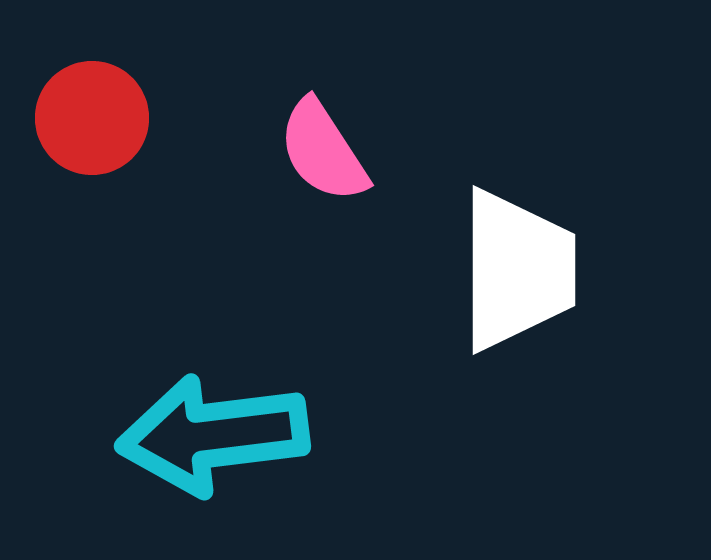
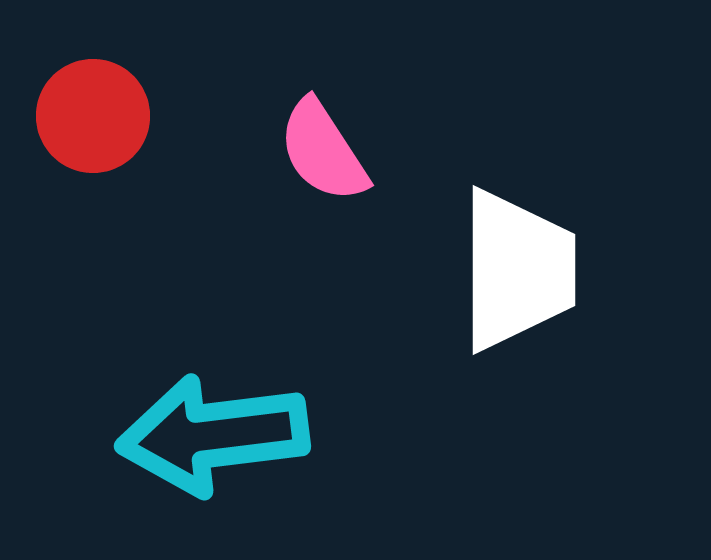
red circle: moved 1 px right, 2 px up
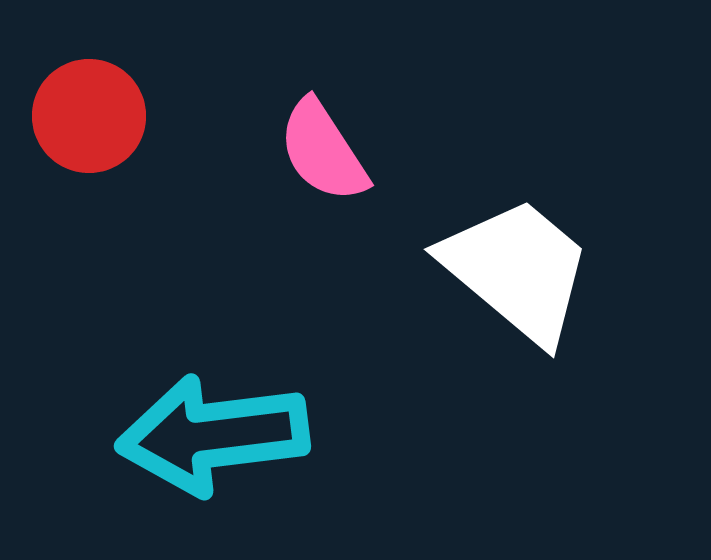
red circle: moved 4 px left
white trapezoid: rotated 50 degrees counterclockwise
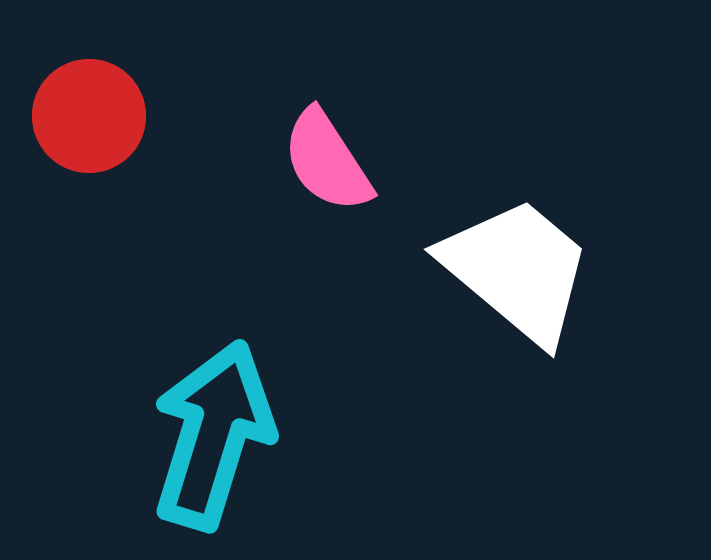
pink semicircle: moved 4 px right, 10 px down
cyan arrow: rotated 114 degrees clockwise
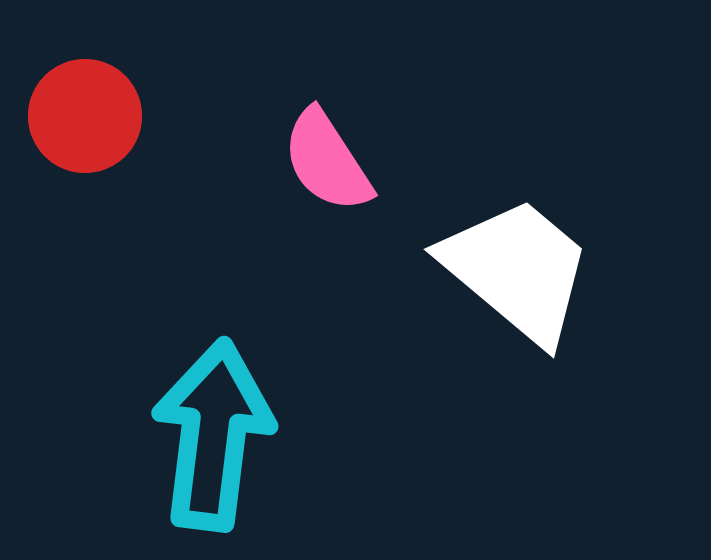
red circle: moved 4 px left
cyan arrow: rotated 10 degrees counterclockwise
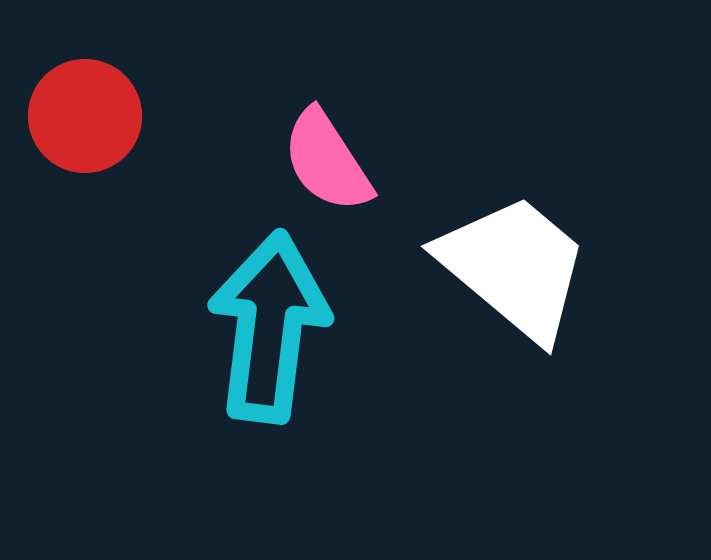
white trapezoid: moved 3 px left, 3 px up
cyan arrow: moved 56 px right, 108 px up
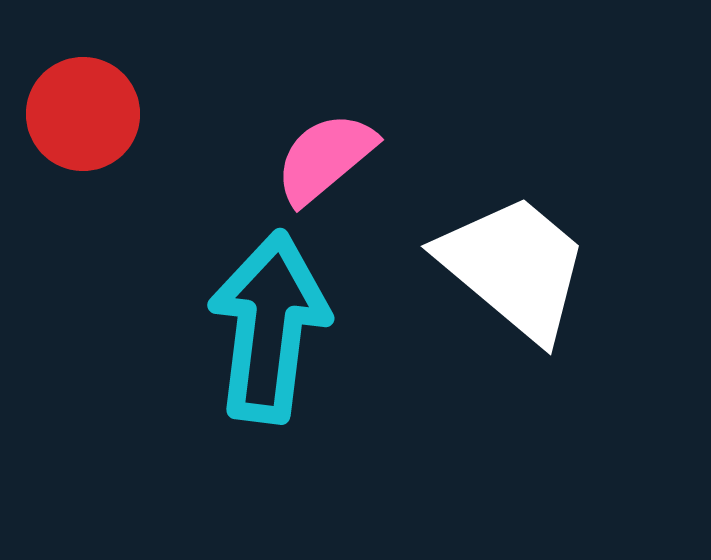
red circle: moved 2 px left, 2 px up
pink semicircle: moved 2 px left, 3 px up; rotated 83 degrees clockwise
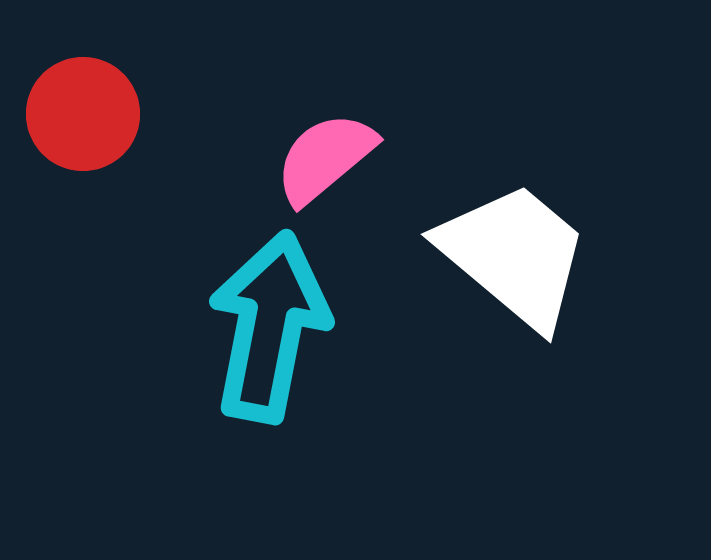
white trapezoid: moved 12 px up
cyan arrow: rotated 4 degrees clockwise
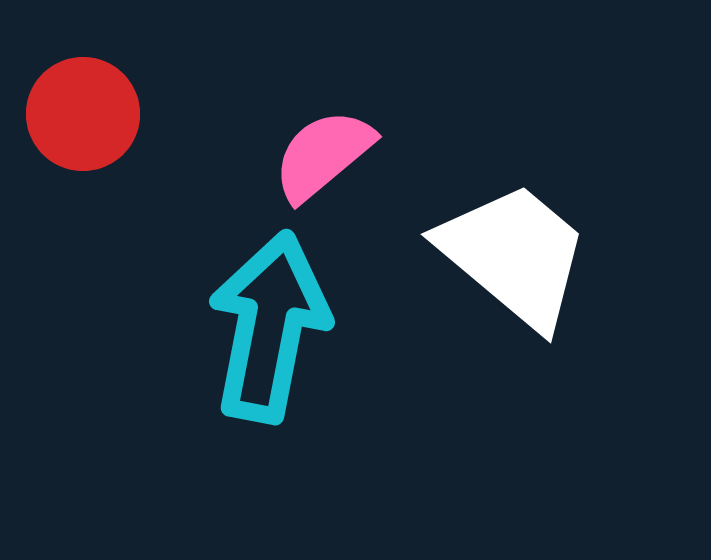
pink semicircle: moved 2 px left, 3 px up
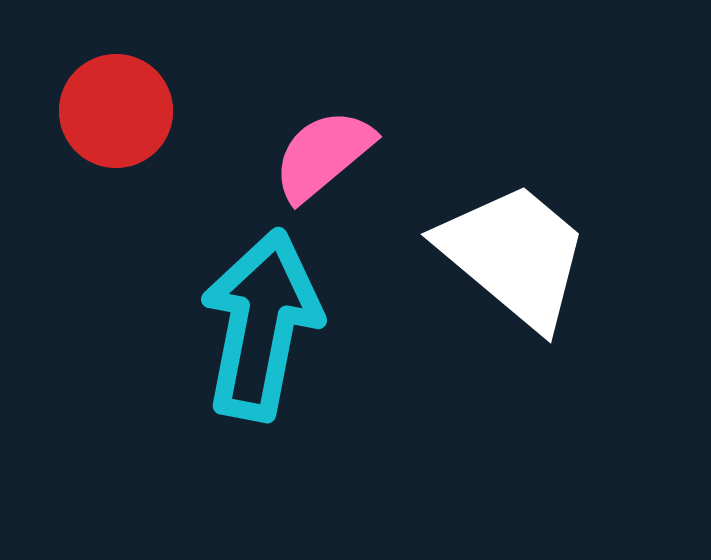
red circle: moved 33 px right, 3 px up
cyan arrow: moved 8 px left, 2 px up
